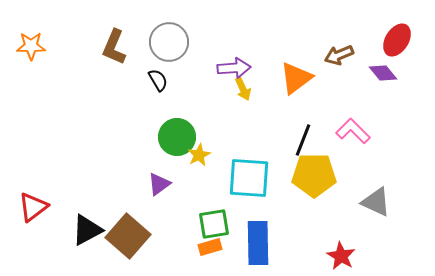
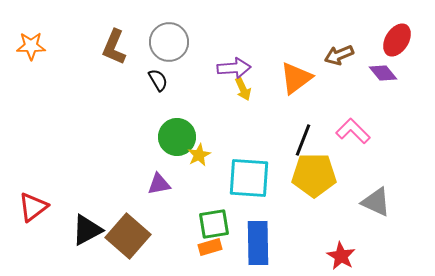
purple triangle: rotated 25 degrees clockwise
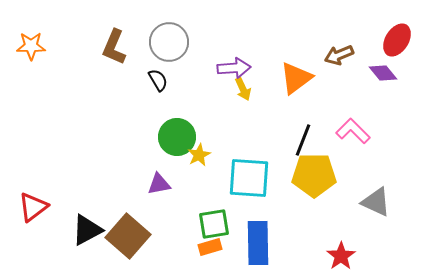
red star: rotated 8 degrees clockwise
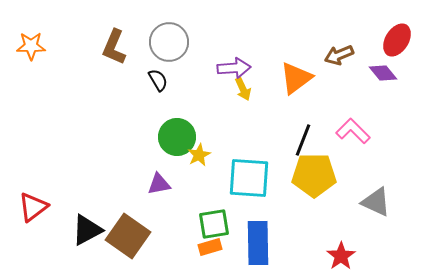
brown square: rotated 6 degrees counterclockwise
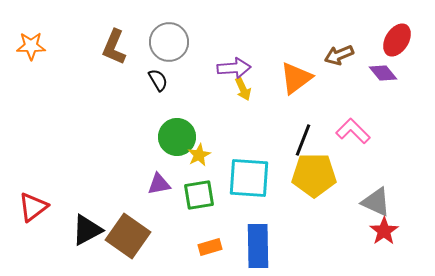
green square: moved 15 px left, 29 px up
blue rectangle: moved 3 px down
red star: moved 43 px right, 25 px up
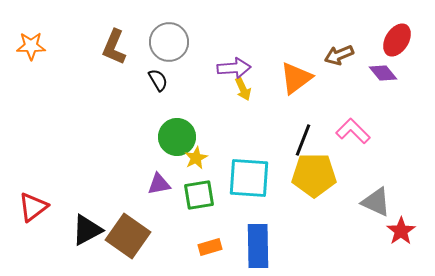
yellow star: moved 3 px left, 3 px down
red star: moved 17 px right
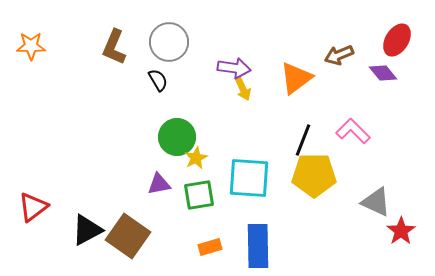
purple arrow: rotated 12 degrees clockwise
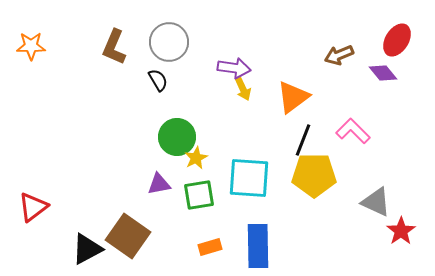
orange triangle: moved 3 px left, 19 px down
black triangle: moved 19 px down
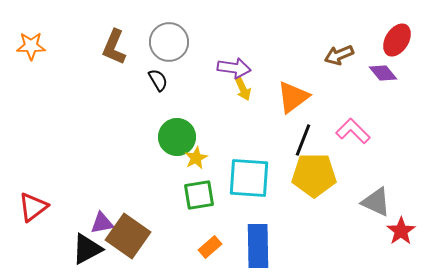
purple triangle: moved 57 px left, 39 px down
orange rectangle: rotated 25 degrees counterclockwise
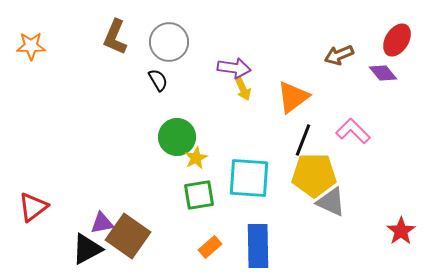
brown L-shape: moved 1 px right, 10 px up
gray triangle: moved 45 px left
